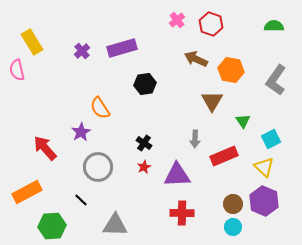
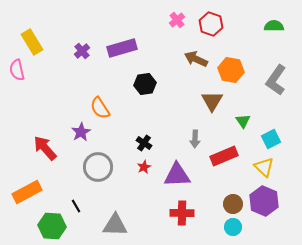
black line: moved 5 px left, 6 px down; rotated 16 degrees clockwise
green hexagon: rotated 8 degrees clockwise
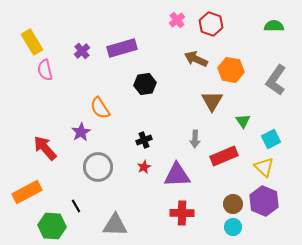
pink semicircle: moved 28 px right
black cross: moved 3 px up; rotated 35 degrees clockwise
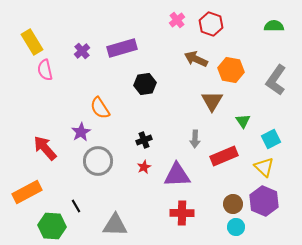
gray circle: moved 6 px up
cyan circle: moved 3 px right
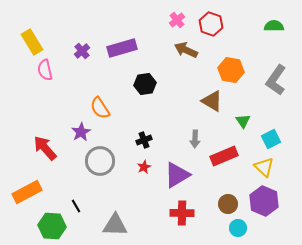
brown arrow: moved 10 px left, 9 px up
brown triangle: rotated 30 degrees counterclockwise
gray circle: moved 2 px right
purple triangle: rotated 28 degrees counterclockwise
brown circle: moved 5 px left
cyan circle: moved 2 px right, 1 px down
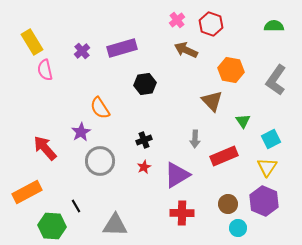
brown triangle: rotated 15 degrees clockwise
yellow triangle: moved 3 px right; rotated 20 degrees clockwise
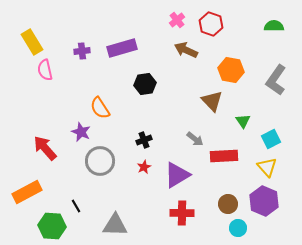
purple cross: rotated 35 degrees clockwise
purple star: rotated 18 degrees counterclockwise
gray arrow: rotated 54 degrees counterclockwise
red rectangle: rotated 20 degrees clockwise
yellow triangle: rotated 15 degrees counterclockwise
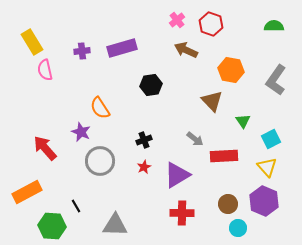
black hexagon: moved 6 px right, 1 px down
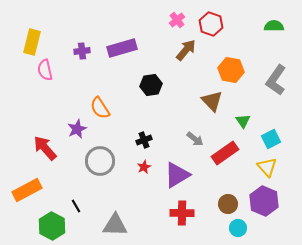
yellow rectangle: rotated 45 degrees clockwise
brown arrow: rotated 105 degrees clockwise
purple star: moved 4 px left, 3 px up; rotated 24 degrees clockwise
red rectangle: moved 1 px right, 3 px up; rotated 32 degrees counterclockwise
orange rectangle: moved 2 px up
green hexagon: rotated 24 degrees clockwise
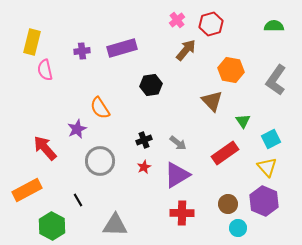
red hexagon: rotated 25 degrees clockwise
gray arrow: moved 17 px left, 4 px down
black line: moved 2 px right, 6 px up
